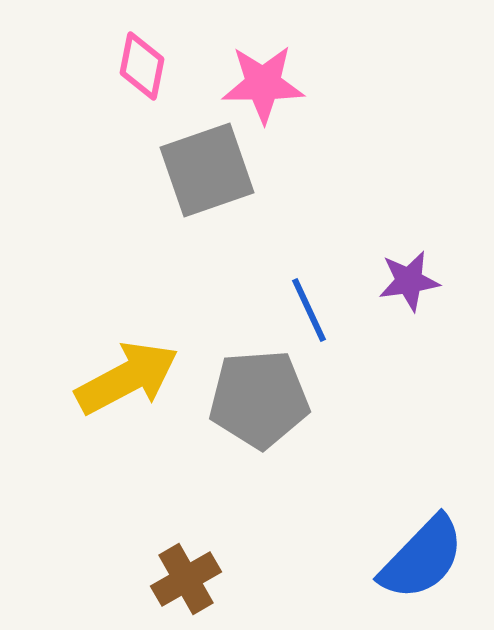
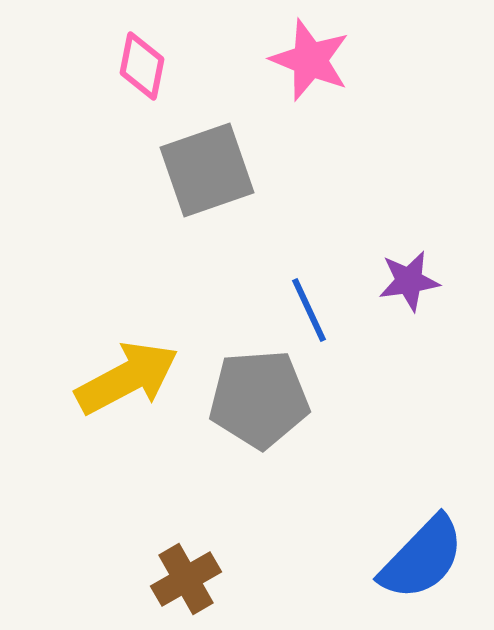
pink star: moved 47 px right, 24 px up; rotated 22 degrees clockwise
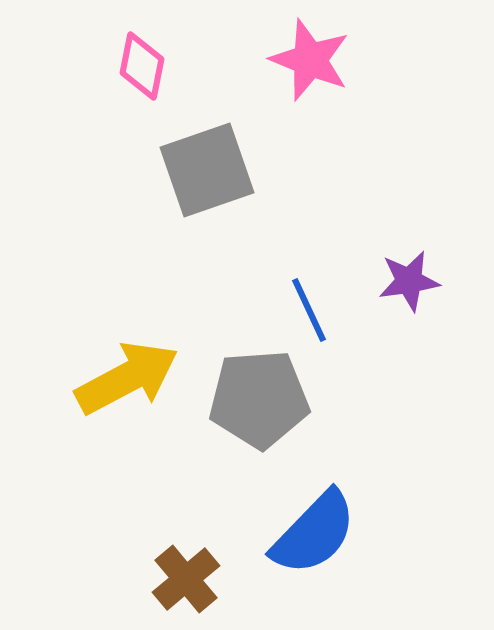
blue semicircle: moved 108 px left, 25 px up
brown cross: rotated 10 degrees counterclockwise
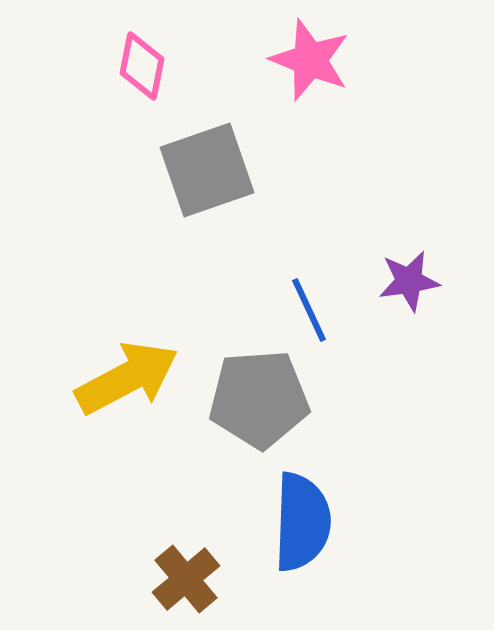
blue semicircle: moved 12 px left, 11 px up; rotated 42 degrees counterclockwise
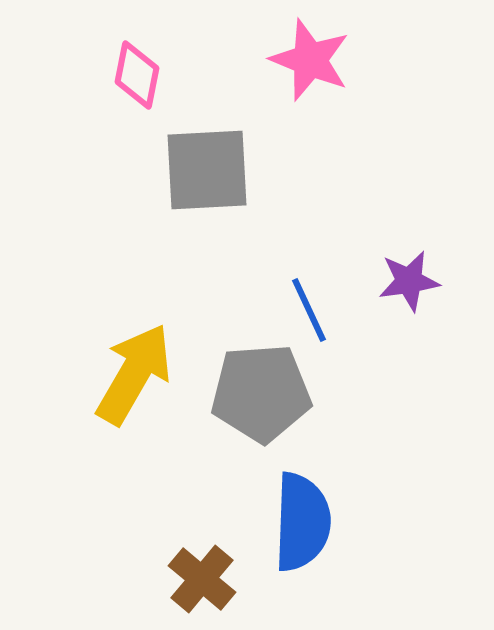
pink diamond: moved 5 px left, 9 px down
gray square: rotated 16 degrees clockwise
yellow arrow: moved 7 px right, 4 px up; rotated 32 degrees counterclockwise
gray pentagon: moved 2 px right, 6 px up
brown cross: moved 16 px right; rotated 10 degrees counterclockwise
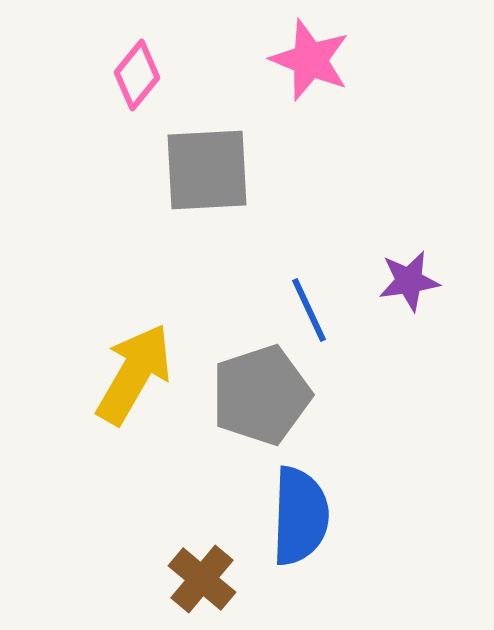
pink diamond: rotated 28 degrees clockwise
gray pentagon: moved 2 px down; rotated 14 degrees counterclockwise
blue semicircle: moved 2 px left, 6 px up
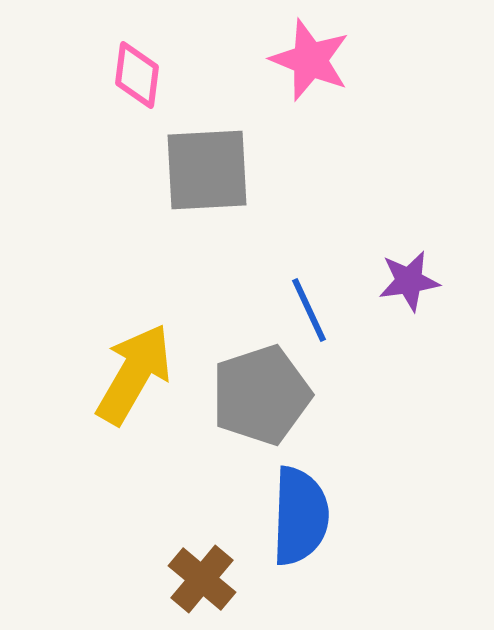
pink diamond: rotated 32 degrees counterclockwise
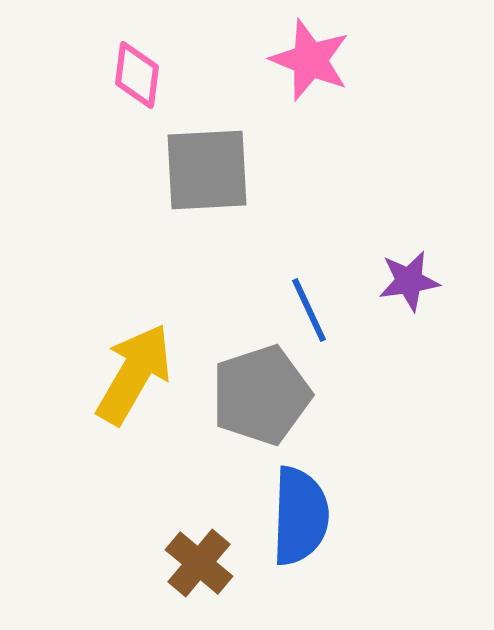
brown cross: moved 3 px left, 16 px up
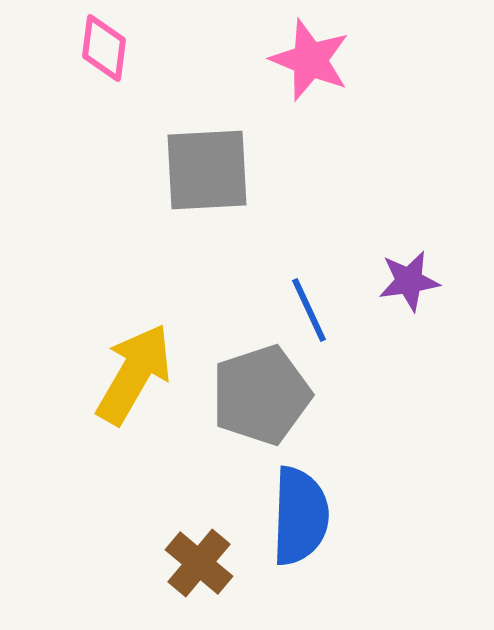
pink diamond: moved 33 px left, 27 px up
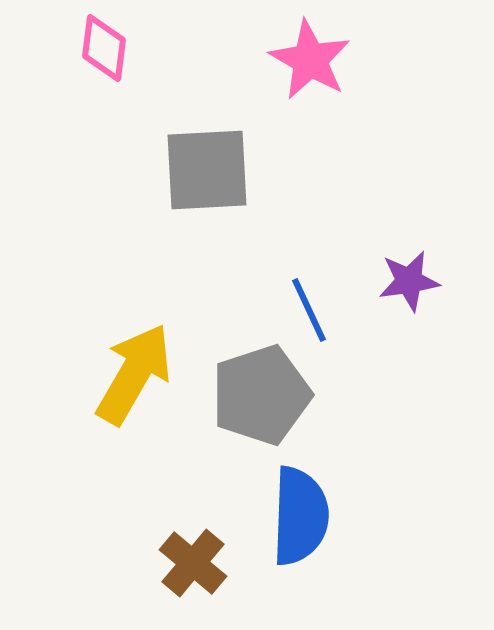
pink star: rotated 8 degrees clockwise
brown cross: moved 6 px left
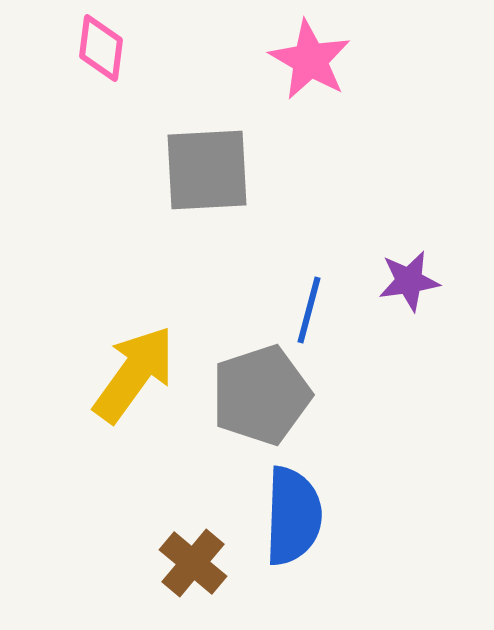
pink diamond: moved 3 px left
blue line: rotated 40 degrees clockwise
yellow arrow: rotated 6 degrees clockwise
blue semicircle: moved 7 px left
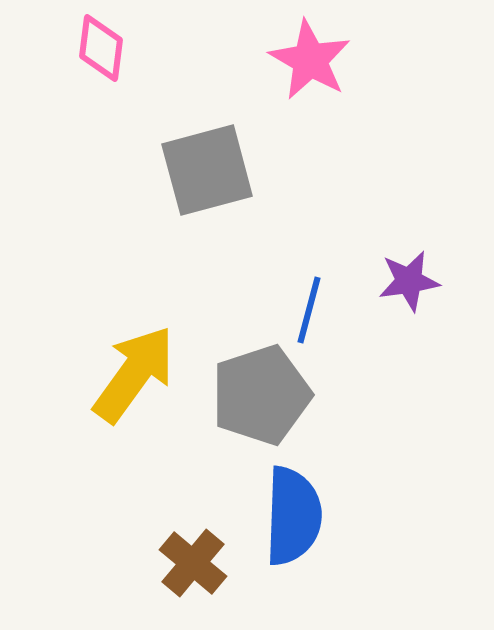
gray square: rotated 12 degrees counterclockwise
